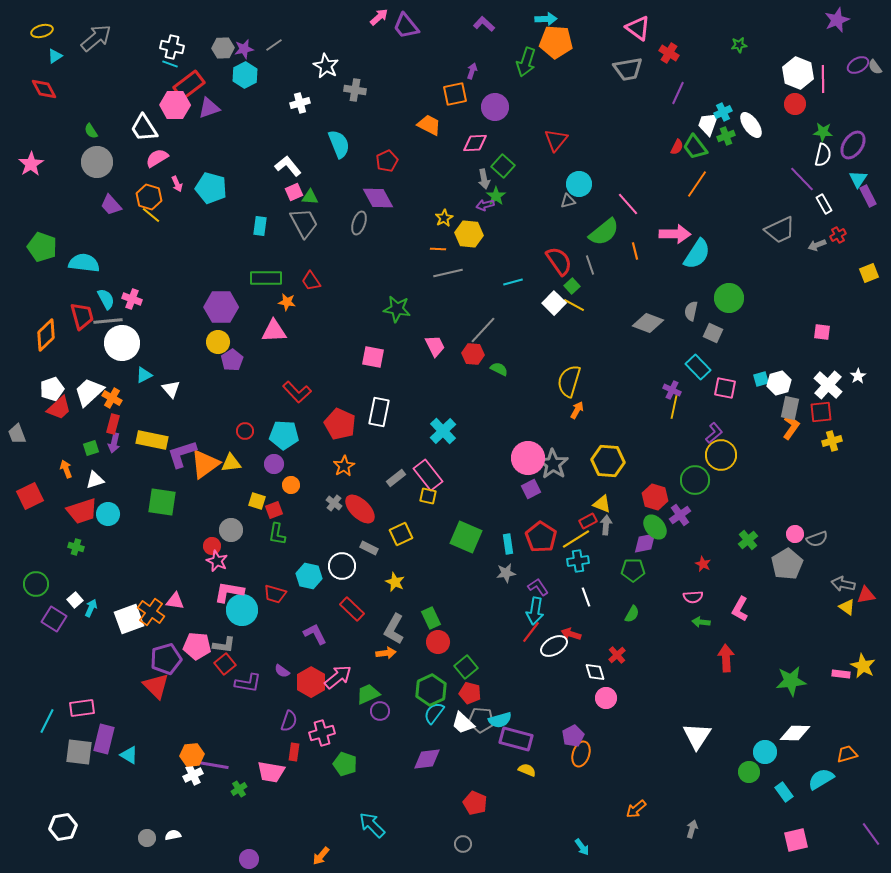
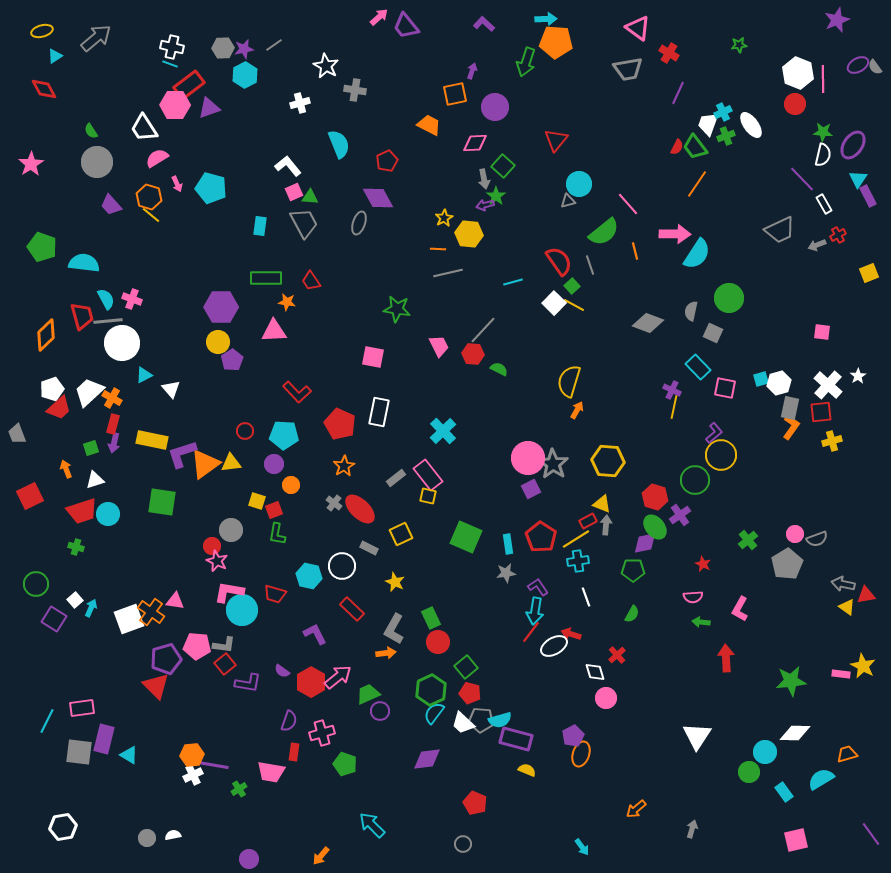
pink trapezoid at (435, 346): moved 4 px right
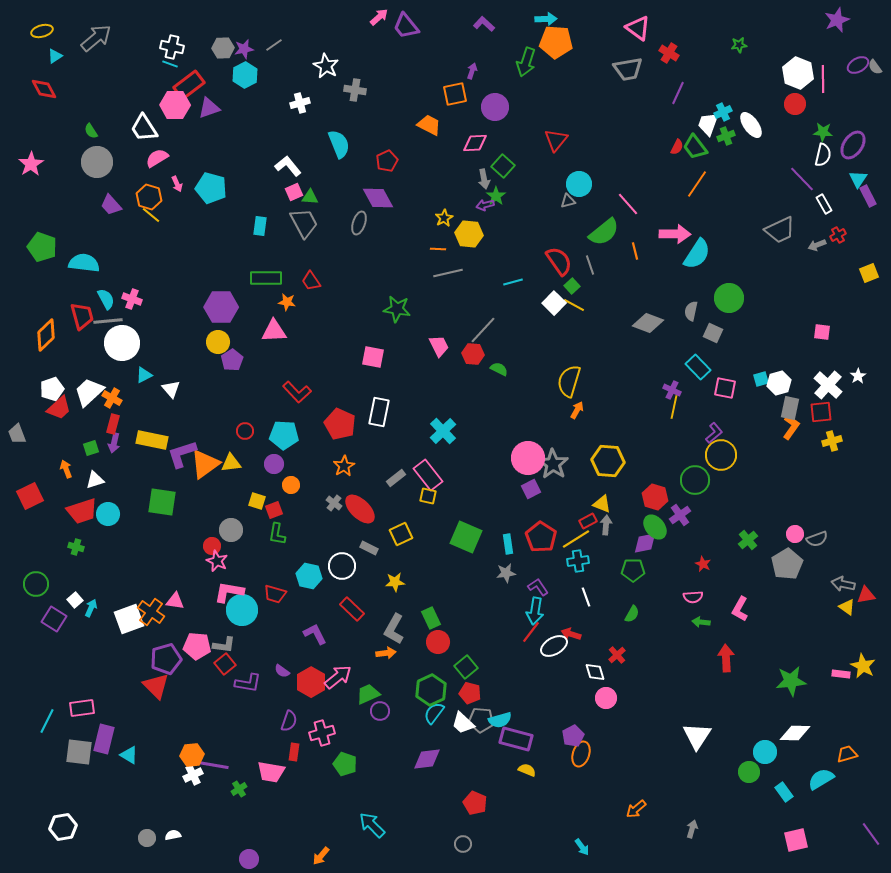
yellow star at (395, 582): rotated 30 degrees counterclockwise
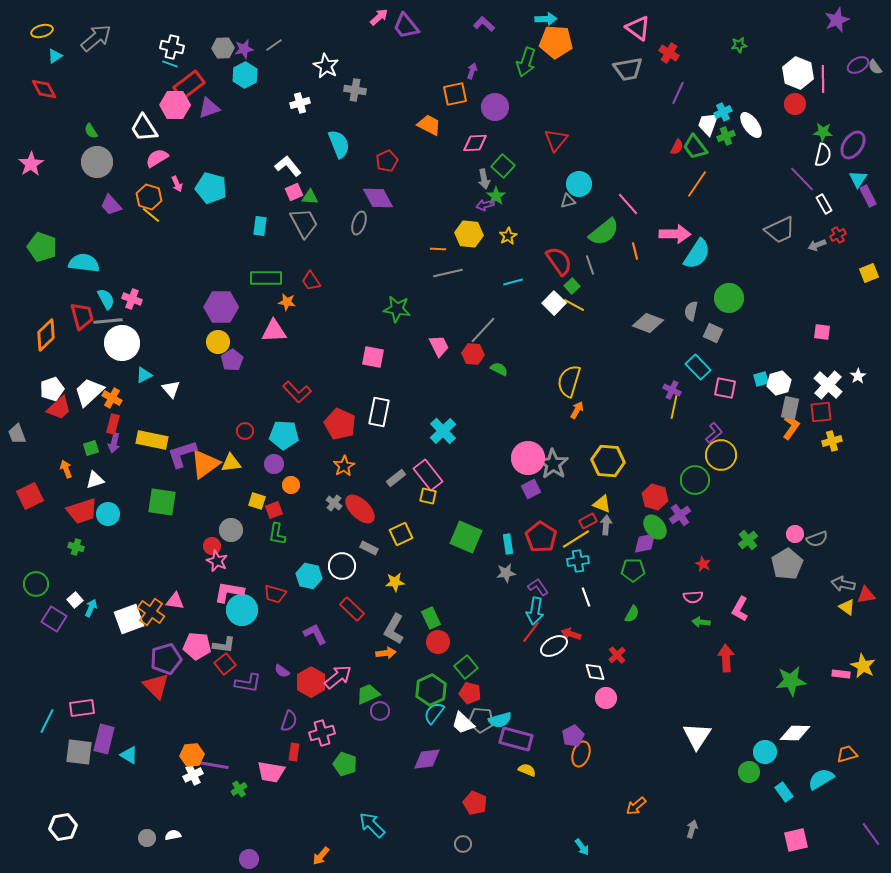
yellow star at (444, 218): moved 64 px right, 18 px down
orange arrow at (636, 809): moved 3 px up
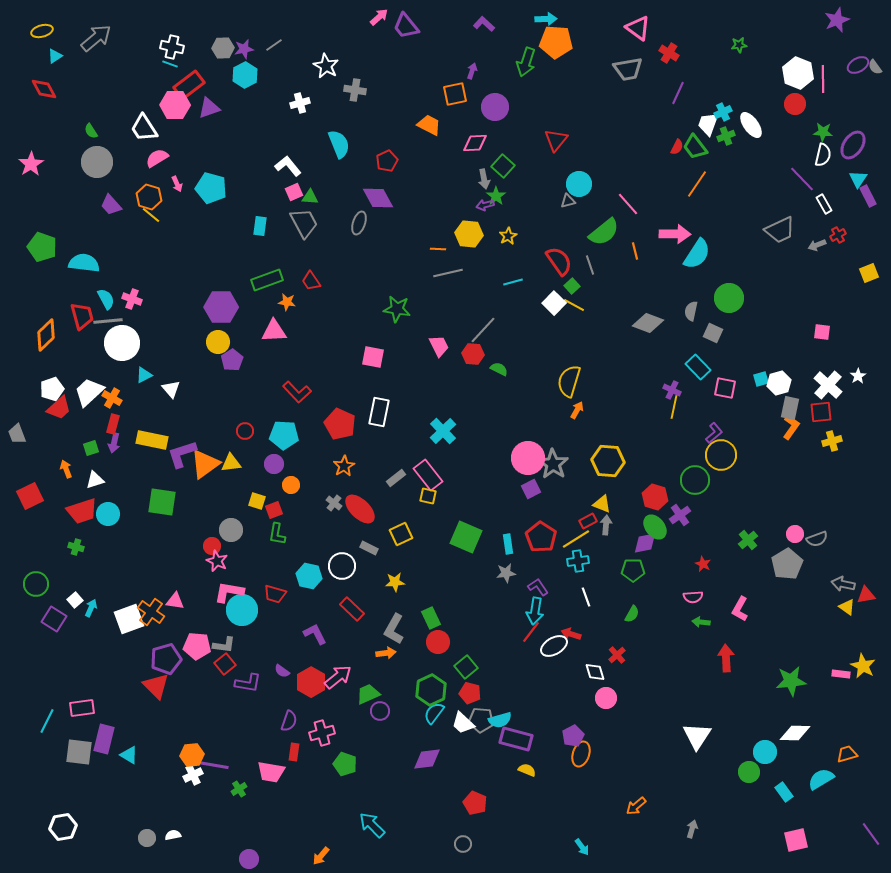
green rectangle at (266, 278): moved 1 px right, 2 px down; rotated 20 degrees counterclockwise
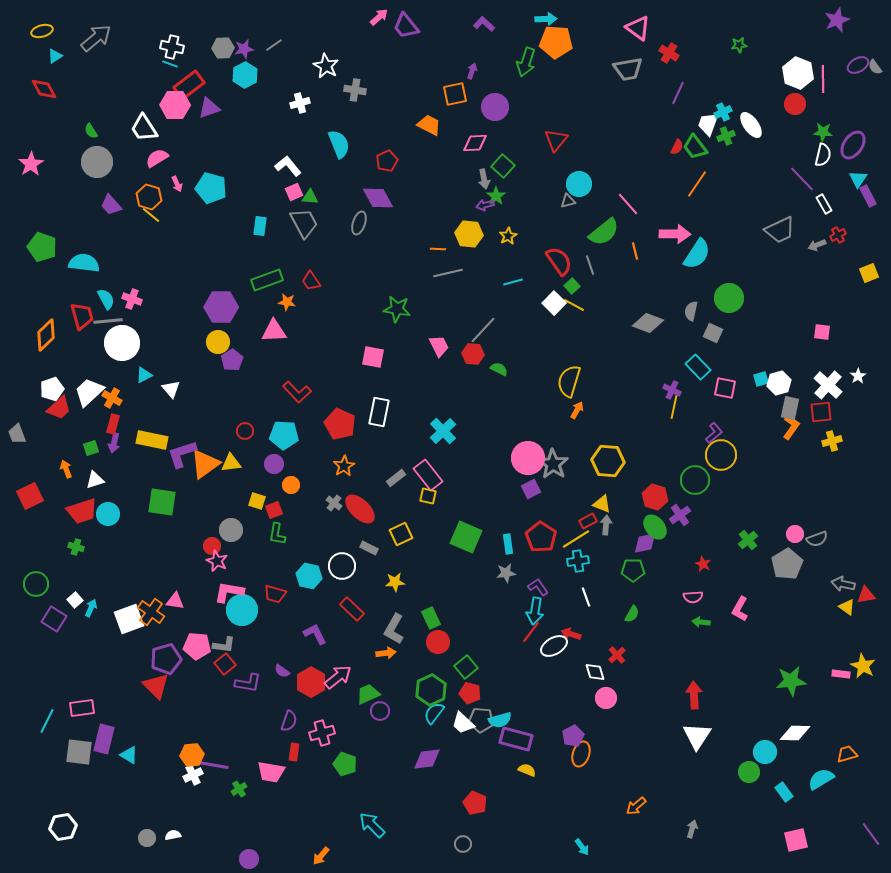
red arrow at (726, 658): moved 32 px left, 37 px down
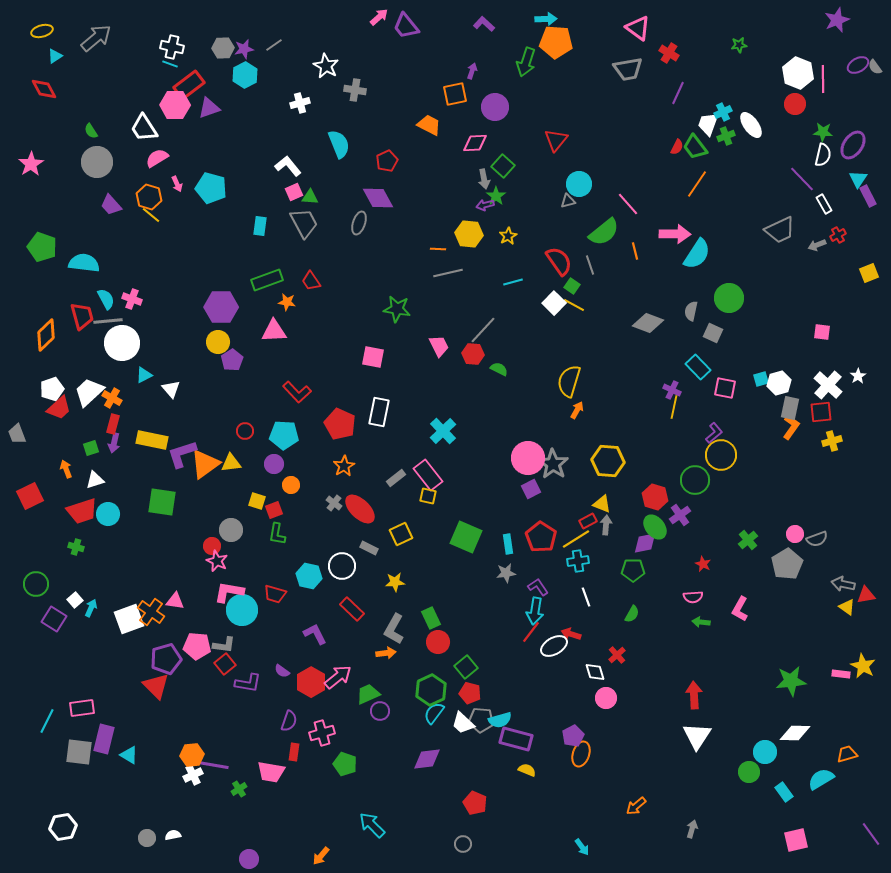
green square at (572, 286): rotated 14 degrees counterclockwise
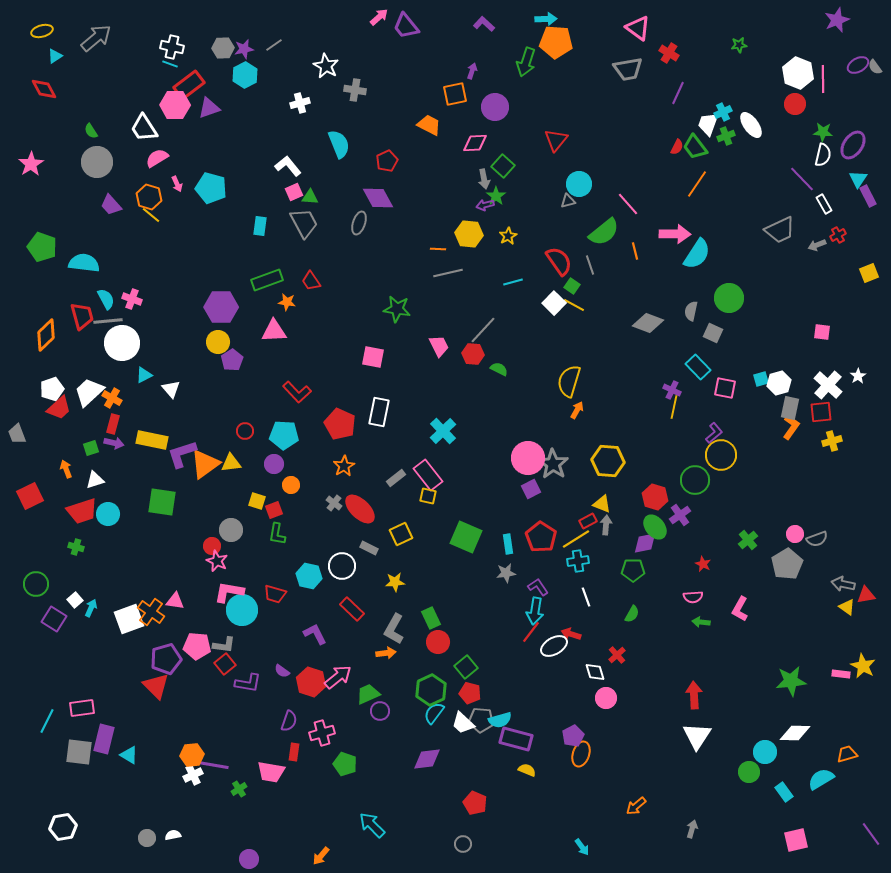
purple arrow at (114, 443): rotated 90 degrees counterclockwise
red hexagon at (311, 682): rotated 12 degrees counterclockwise
